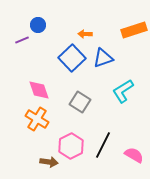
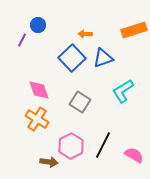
purple line: rotated 40 degrees counterclockwise
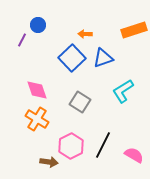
pink diamond: moved 2 px left
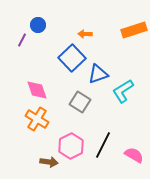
blue triangle: moved 5 px left, 16 px down
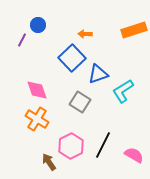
brown arrow: rotated 132 degrees counterclockwise
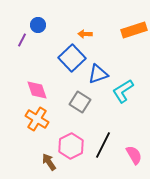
pink semicircle: rotated 30 degrees clockwise
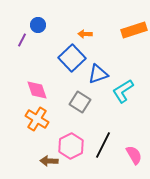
brown arrow: moved 1 px up; rotated 54 degrees counterclockwise
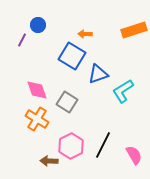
blue square: moved 2 px up; rotated 16 degrees counterclockwise
gray square: moved 13 px left
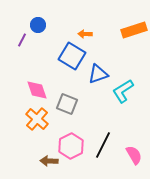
gray square: moved 2 px down; rotated 10 degrees counterclockwise
orange cross: rotated 10 degrees clockwise
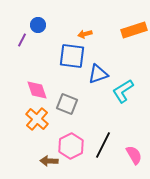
orange arrow: rotated 16 degrees counterclockwise
blue square: rotated 24 degrees counterclockwise
